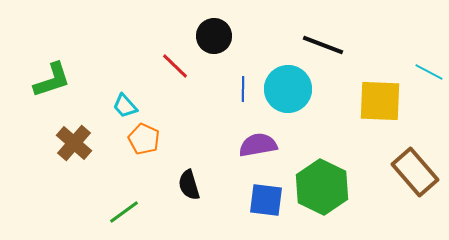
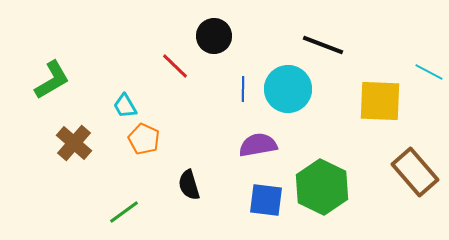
green L-shape: rotated 12 degrees counterclockwise
cyan trapezoid: rotated 12 degrees clockwise
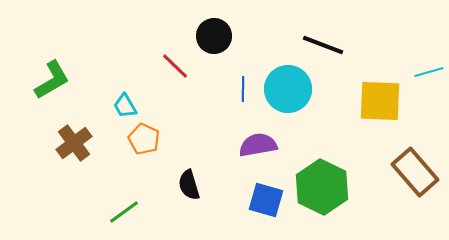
cyan line: rotated 44 degrees counterclockwise
brown cross: rotated 12 degrees clockwise
blue square: rotated 9 degrees clockwise
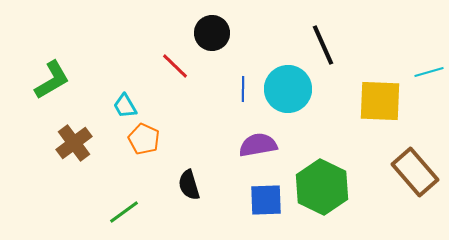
black circle: moved 2 px left, 3 px up
black line: rotated 45 degrees clockwise
blue square: rotated 18 degrees counterclockwise
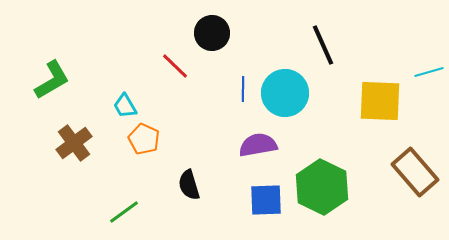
cyan circle: moved 3 px left, 4 px down
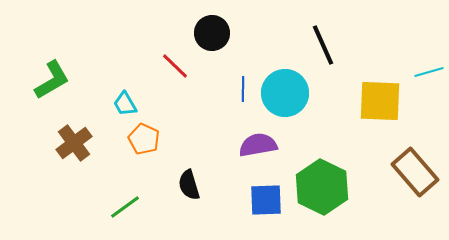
cyan trapezoid: moved 2 px up
green line: moved 1 px right, 5 px up
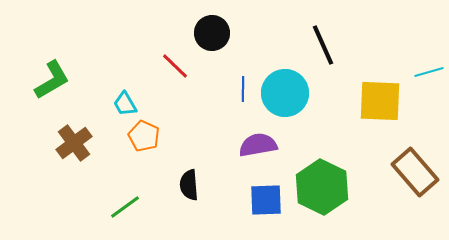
orange pentagon: moved 3 px up
black semicircle: rotated 12 degrees clockwise
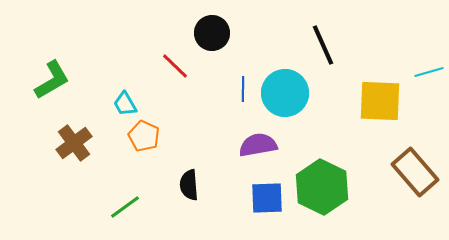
blue square: moved 1 px right, 2 px up
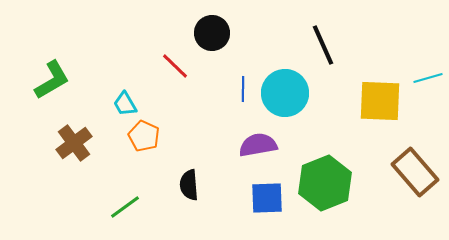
cyan line: moved 1 px left, 6 px down
green hexagon: moved 3 px right, 4 px up; rotated 12 degrees clockwise
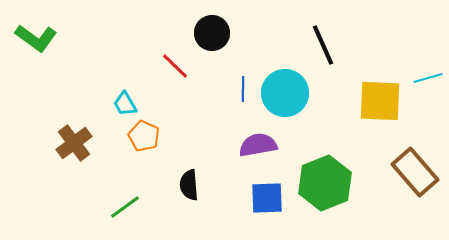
green L-shape: moved 16 px left, 42 px up; rotated 66 degrees clockwise
